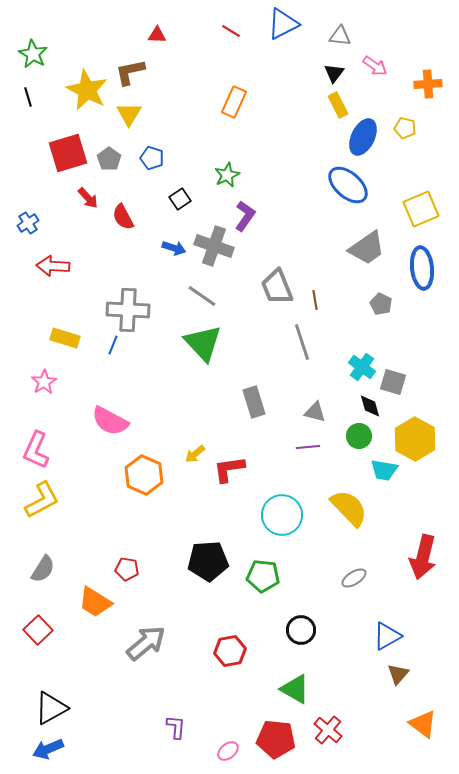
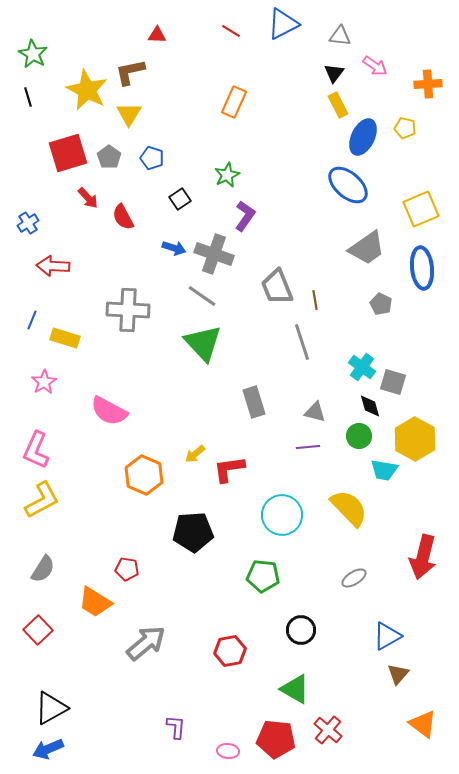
gray pentagon at (109, 159): moved 2 px up
gray cross at (214, 246): moved 8 px down
blue line at (113, 345): moved 81 px left, 25 px up
pink semicircle at (110, 421): moved 1 px left, 10 px up
black pentagon at (208, 561): moved 15 px left, 29 px up
pink ellipse at (228, 751): rotated 45 degrees clockwise
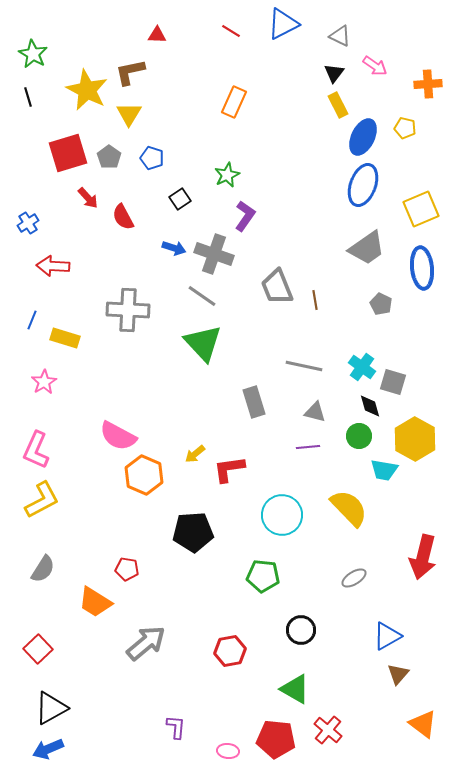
gray triangle at (340, 36): rotated 20 degrees clockwise
blue ellipse at (348, 185): moved 15 px right; rotated 69 degrees clockwise
gray line at (302, 342): moved 2 px right, 24 px down; rotated 60 degrees counterclockwise
pink semicircle at (109, 411): moved 9 px right, 25 px down
red square at (38, 630): moved 19 px down
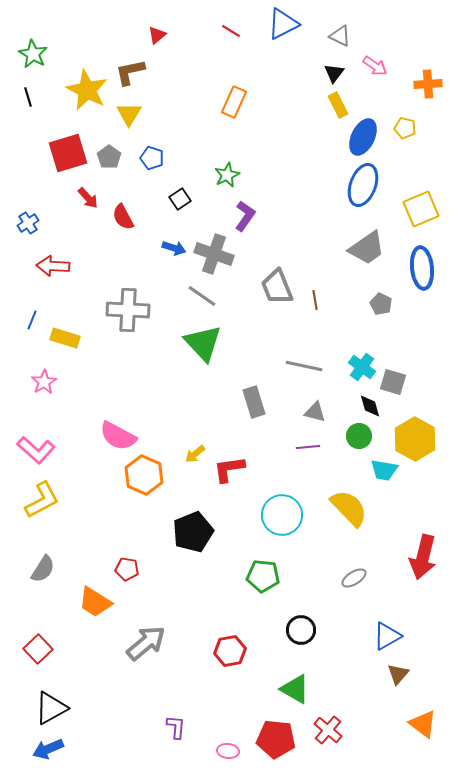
red triangle at (157, 35): rotated 42 degrees counterclockwise
pink L-shape at (36, 450): rotated 72 degrees counterclockwise
black pentagon at (193, 532): rotated 18 degrees counterclockwise
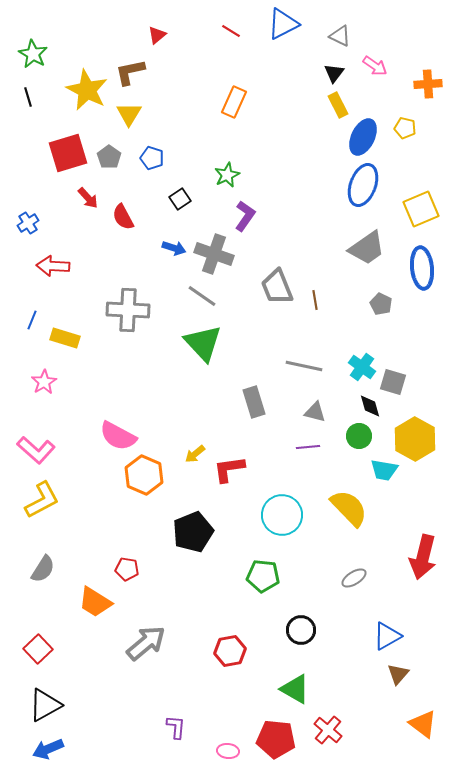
black triangle at (51, 708): moved 6 px left, 3 px up
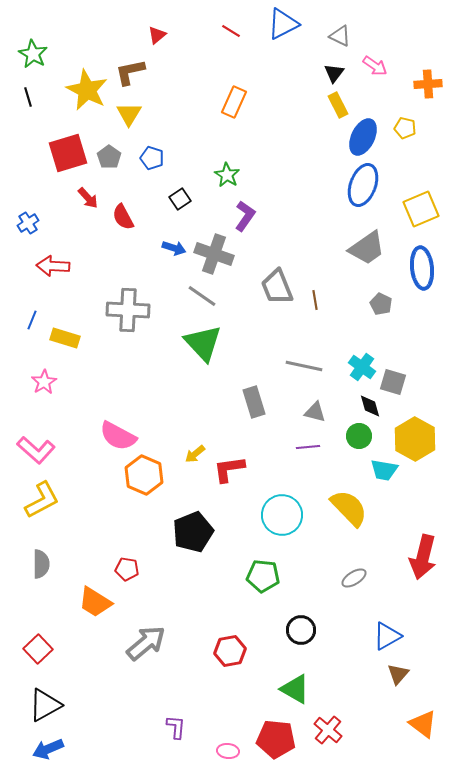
green star at (227, 175): rotated 15 degrees counterclockwise
gray semicircle at (43, 569): moved 2 px left, 5 px up; rotated 32 degrees counterclockwise
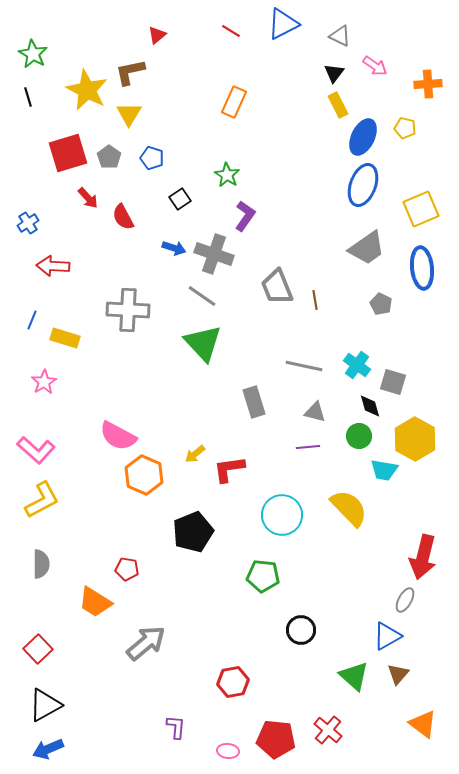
cyan cross at (362, 367): moved 5 px left, 2 px up
gray ellipse at (354, 578): moved 51 px right, 22 px down; rotated 30 degrees counterclockwise
red hexagon at (230, 651): moved 3 px right, 31 px down
green triangle at (295, 689): moved 59 px right, 13 px up; rotated 12 degrees clockwise
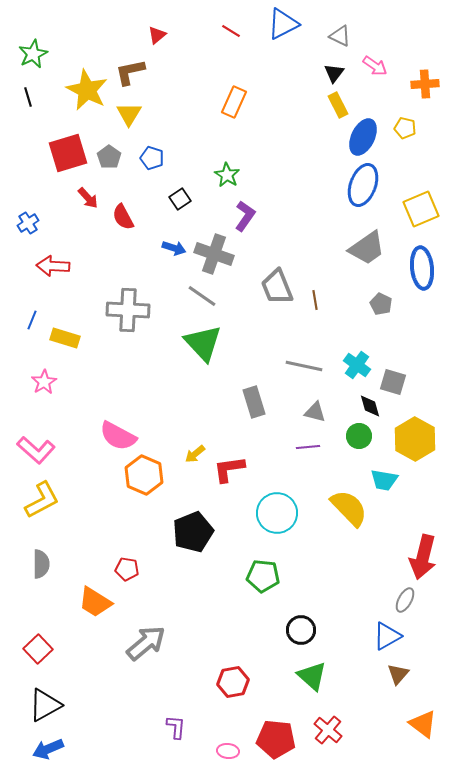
green star at (33, 54): rotated 16 degrees clockwise
orange cross at (428, 84): moved 3 px left
cyan trapezoid at (384, 470): moved 10 px down
cyan circle at (282, 515): moved 5 px left, 2 px up
green triangle at (354, 676): moved 42 px left
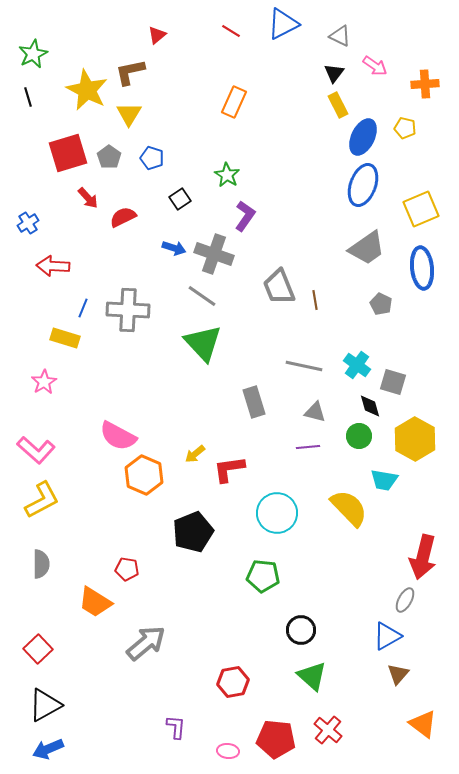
red semicircle at (123, 217): rotated 92 degrees clockwise
gray trapezoid at (277, 287): moved 2 px right
blue line at (32, 320): moved 51 px right, 12 px up
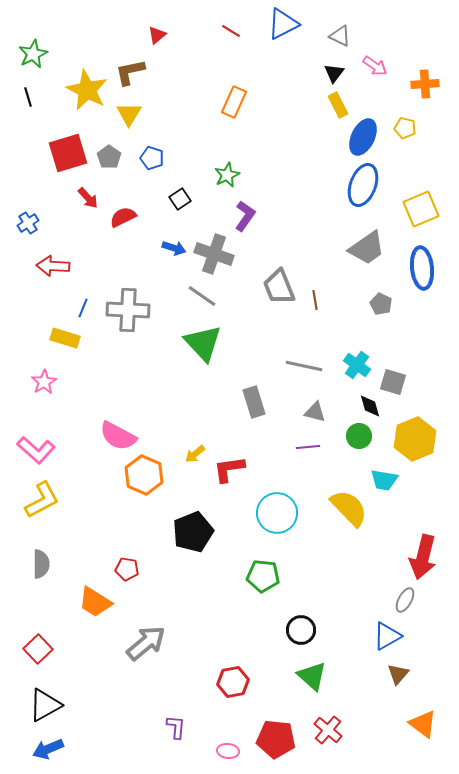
green star at (227, 175): rotated 15 degrees clockwise
yellow hexagon at (415, 439): rotated 9 degrees clockwise
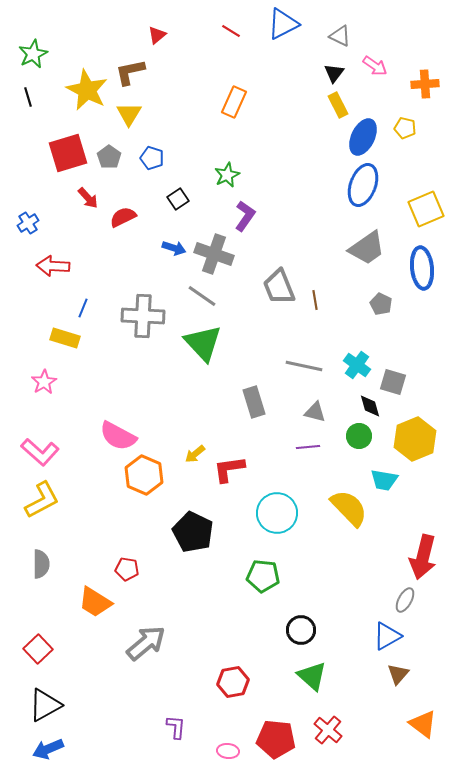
black square at (180, 199): moved 2 px left
yellow square at (421, 209): moved 5 px right
gray cross at (128, 310): moved 15 px right, 6 px down
pink L-shape at (36, 450): moved 4 px right, 2 px down
black pentagon at (193, 532): rotated 24 degrees counterclockwise
